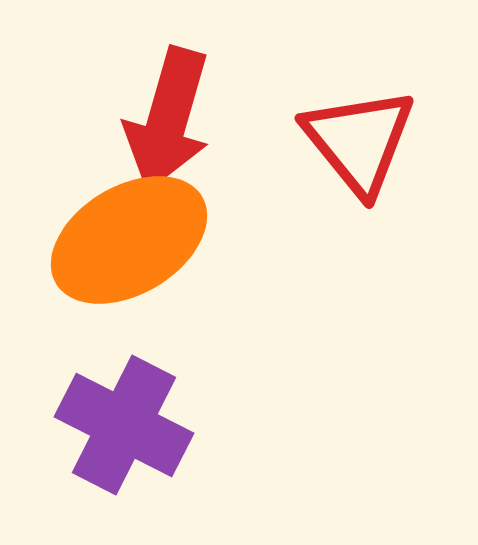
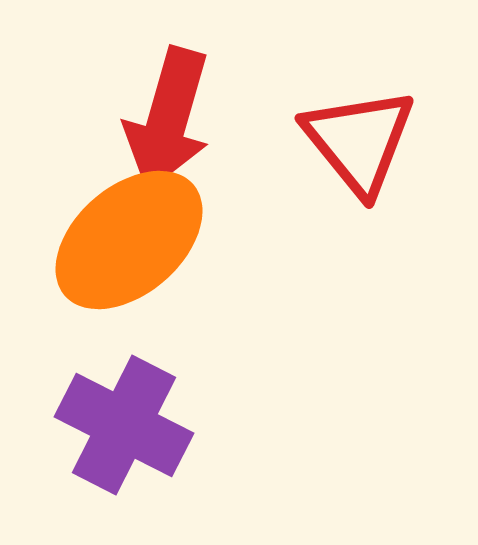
orange ellipse: rotated 10 degrees counterclockwise
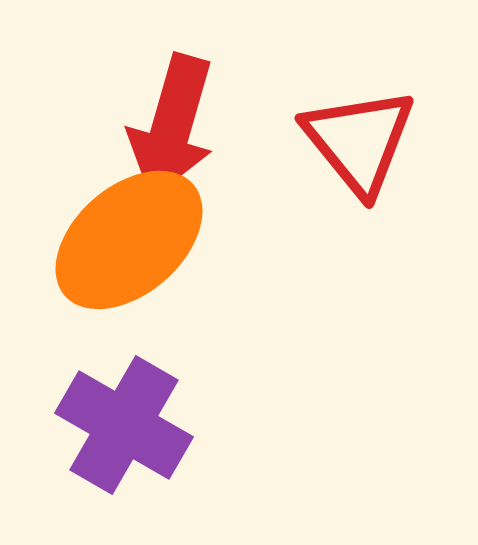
red arrow: moved 4 px right, 7 px down
purple cross: rotated 3 degrees clockwise
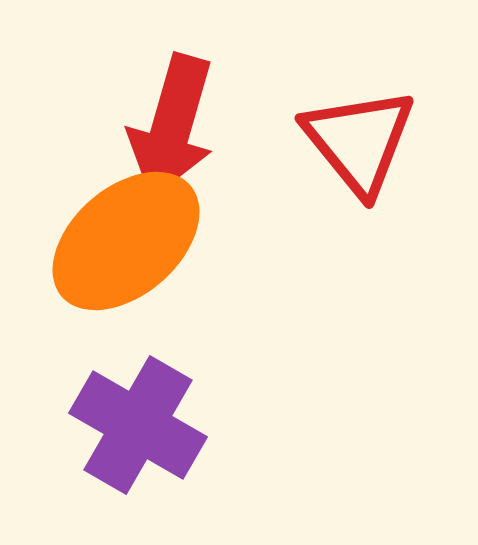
orange ellipse: moved 3 px left, 1 px down
purple cross: moved 14 px right
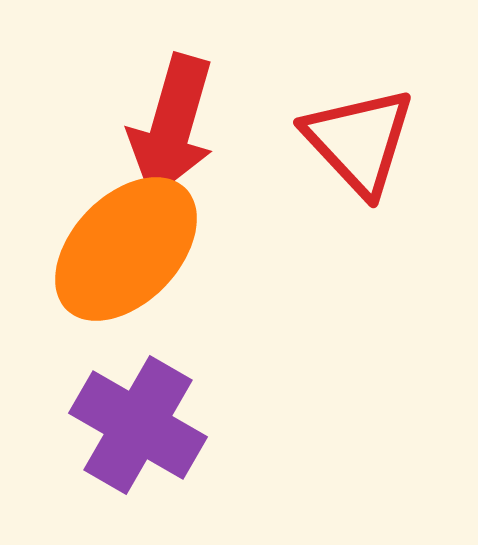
red triangle: rotated 4 degrees counterclockwise
orange ellipse: moved 8 px down; rotated 5 degrees counterclockwise
